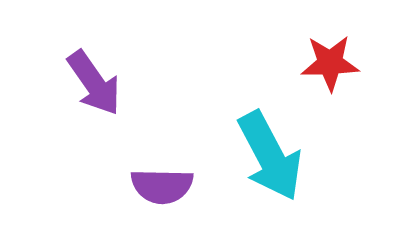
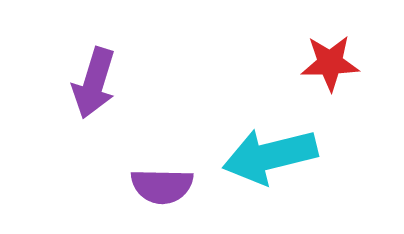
purple arrow: rotated 52 degrees clockwise
cyan arrow: rotated 104 degrees clockwise
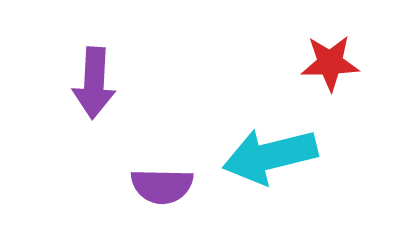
purple arrow: rotated 14 degrees counterclockwise
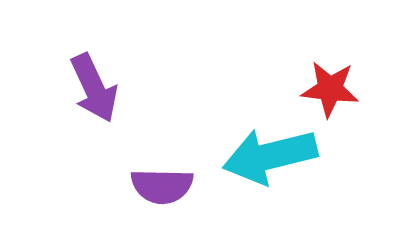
red star: moved 26 px down; rotated 8 degrees clockwise
purple arrow: moved 5 px down; rotated 28 degrees counterclockwise
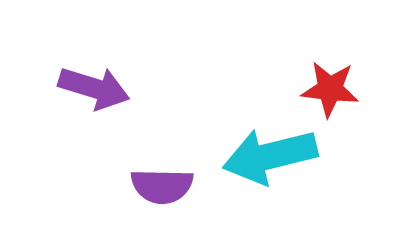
purple arrow: rotated 48 degrees counterclockwise
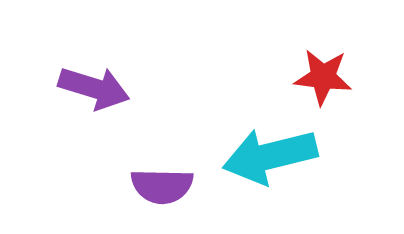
red star: moved 7 px left, 12 px up
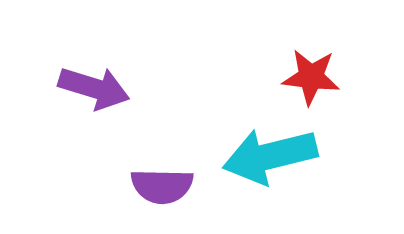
red star: moved 12 px left
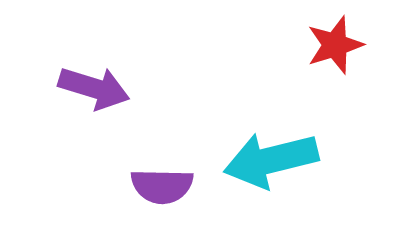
red star: moved 24 px right, 32 px up; rotated 24 degrees counterclockwise
cyan arrow: moved 1 px right, 4 px down
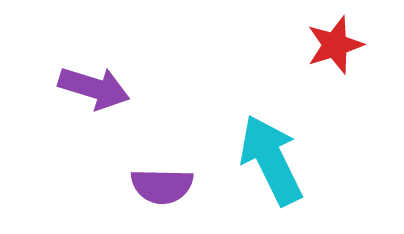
cyan arrow: rotated 78 degrees clockwise
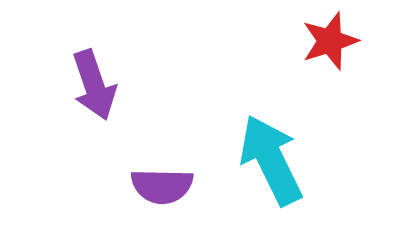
red star: moved 5 px left, 4 px up
purple arrow: moved 3 px up; rotated 54 degrees clockwise
